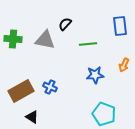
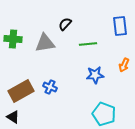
gray triangle: moved 3 px down; rotated 20 degrees counterclockwise
black triangle: moved 19 px left
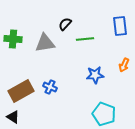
green line: moved 3 px left, 5 px up
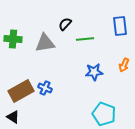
blue star: moved 1 px left, 3 px up
blue cross: moved 5 px left, 1 px down
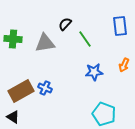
green line: rotated 60 degrees clockwise
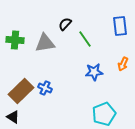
green cross: moved 2 px right, 1 px down
orange arrow: moved 1 px left, 1 px up
brown rectangle: rotated 15 degrees counterclockwise
cyan pentagon: rotated 30 degrees clockwise
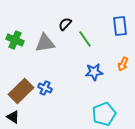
green cross: rotated 18 degrees clockwise
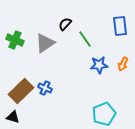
gray triangle: rotated 25 degrees counterclockwise
blue star: moved 5 px right, 7 px up
black triangle: rotated 16 degrees counterclockwise
